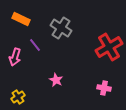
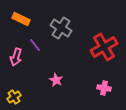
red cross: moved 5 px left
pink arrow: moved 1 px right
yellow cross: moved 4 px left
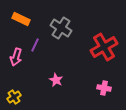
purple line: rotated 64 degrees clockwise
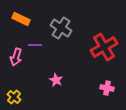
purple line: rotated 64 degrees clockwise
pink cross: moved 3 px right
yellow cross: rotated 16 degrees counterclockwise
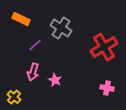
purple line: rotated 40 degrees counterclockwise
pink arrow: moved 17 px right, 15 px down
pink star: moved 1 px left
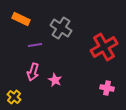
purple line: rotated 32 degrees clockwise
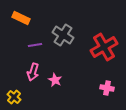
orange rectangle: moved 1 px up
gray cross: moved 2 px right, 7 px down
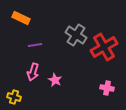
gray cross: moved 13 px right
yellow cross: rotated 24 degrees counterclockwise
